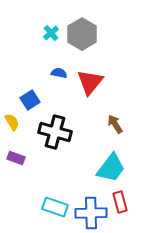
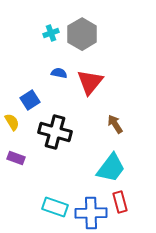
cyan cross: rotated 21 degrees clockwise
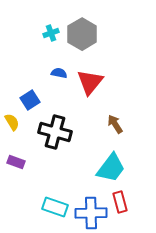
purple rectangle: moved 4 px down
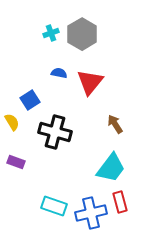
cyan rectangle: moved 1 px left, 1 px up
blue cross: rotated 12 degrees counterclockwise
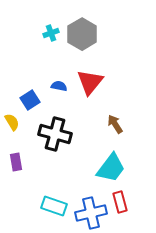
blue semicircle: moved 13 px down
black cross: moved 2 px down
purple rectangle: rotated 60 degrees clockwise
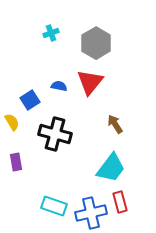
gray hexagon: moved 14 px right, 9 px down
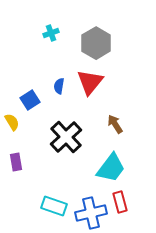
blue semicircle: rotated 91 degrees counterclockwise
black cross: moved 11 px right, 3 px down; rotated 32 degrees clockwise
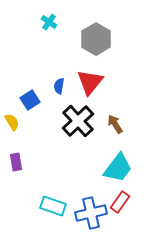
cyan cross: moved 2 px left, 11 px up; rotated 35 degrees counterclockwise
gray hexagon: moved 4 px up
black cross: moved 12 px right, 16 px up
cyan trapezoid: moved 7 px right
red rectangle: rotated 50 degrees clockwise
cyan rectangle: moved 1 px left
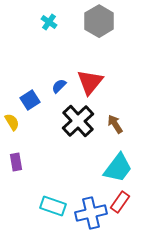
gray hexagon: moved 3 px right, 18 px up
blue semicircle: rotated 35 degrees clockwise
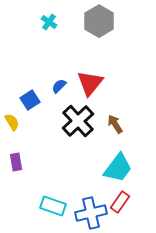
red triangle: moved 1 px down
